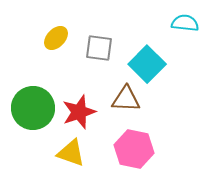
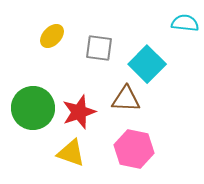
yellow ellipse: moved 4 px left, 2 px up
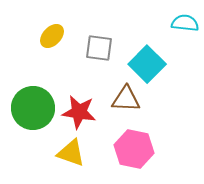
red star: rotated 28 degrees clockwise
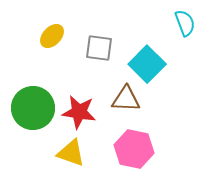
cyan semicircle: rotated 64 degrees clockwise
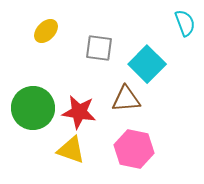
yellow ellipse: moved 6 px left, 5 px up
brown triangle: rotated 8 degrees counterclockwise
yellow triangle: moved 3 px up
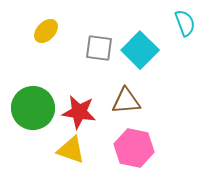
cyan square: moved 7 px left, 14 px up
brown triangle: moved 2 px down
pink hexagon: moved 1 px up
